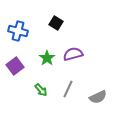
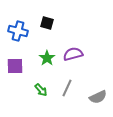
black square: moved 9 px left; rotated 16 degrees counterclockwise
purple square: rotated 36 degrees clockwise
gray line: moved 1 px left, 1 px up
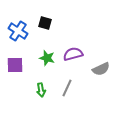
black square: moved 2 px left
blue cross: rotated 18 degrees clockwise
green star: rotated 21 degrees counterclockwise
purple square: moved 1 px up
green arrow: rotated 32 degrees clockwise
gray semicircle: moved 3 px right, 28 px up
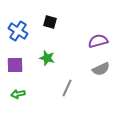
black square: moved 5 px right, 1 px up
purple semicircle: moved 25 px right, 13 px up
green arrow: moved 23 px left, 4 px down; rotated 88 degrees clockwise
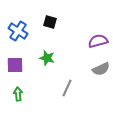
green arrow: rotated 96 degrees clockwise
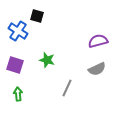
black square: moved 13 px left, 6 px up
green star: moved 2 px down
purple square: rotated 18 degrees clockwise
gray semicircle: moved 4 px left
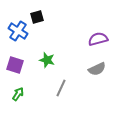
black square: moved 1 px down; rotated 32 degrees counterclockwise
purple semicircle: moved 2 px up
gray line: moved 6 px left
green arrow: rotated 40 degrees clockwise
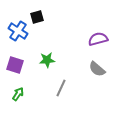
green star: rotated 21 degrees counterclockwise
gray semicircle: rotated 66 degrees clockwise
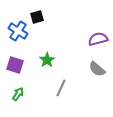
green star: rotated 28 degrees counterclockwise
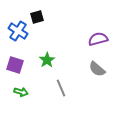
gray line: rotated 48 degrees counterclockwise
green arrow: moved 3 px right, 2 px up; rotated 72 degrees clockwise
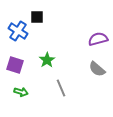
black square: rotated 16 degrees clockwise
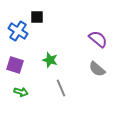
purple semicircle: rotated 54 degrees clockwise
green star: moved 3 px right; rotated 21 degrees counterclockwise
